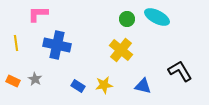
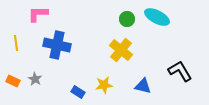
blue rectangle: moved 6 px down
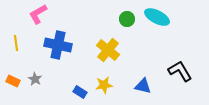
pink L-shape: rotated 30 degrees counterclockwise
blue cross: moved 1 px right
yellow cross: moved 13 px left
blue rectangle: moved 2 px right
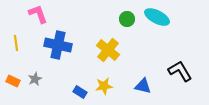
pink L-shape: rotated 100 degrees clockwise
gray star: rotated 16 degrees clockwise
yellow star: moved 1 px down
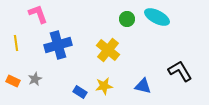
blue cross: rotated 28 degrees counterclockwise
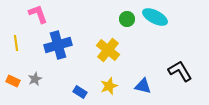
cyan ellipse: moved 2 px left
yellow star: moved 5 px right; rotated 12 degrees counterclockwise
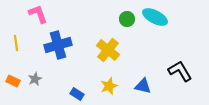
blue rectangle: moved 3 px left, 2 px down
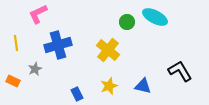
pink L-shape: rotated 95 degrees counterclockwise
green circle: moved 3 px down
gray star: moved 10 px up
blue rectangle: rotated 32 degrees clockwise
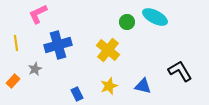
orange rectangle: rotated 72 degrees counterclockwise
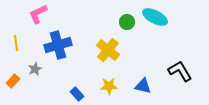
yellow star: rotated 18 degrees clockwise
blue rectangle: rotated 16 degrees counterclockwise
